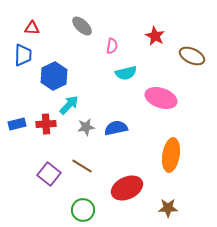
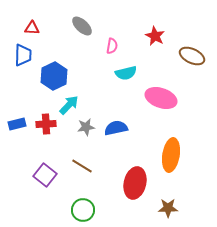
purple square: moved 4 px left, 1 px down
red ellipse: moved 8 px right, 5 px up; rotated 52 degrees counterclockwise
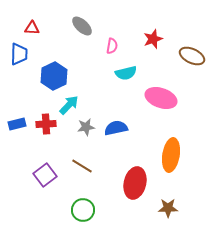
red star: moved 2 px left, 3 px down; rotated 24 degrees clockwise
blue trapezoid: moved 4 px left, 1 px up
purple square: rotated 15 degrees clockwise
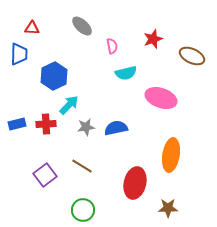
pink semicircle: rotated 21 degrees counterclockwise
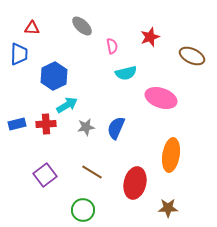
red star: moved 3 px left, 2 px up
cyan arrow: moved 2 px left; rotated 15 degrees clockwise
blue semicircle: rotated 55 degrees counterclockwise
brown line: moved 10 px right, 6 px down
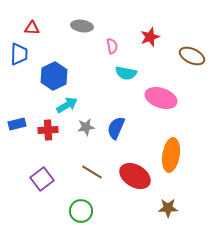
gray ellipse: rotated 35 degrees counterclockwise
cyan semicircle: rotated 25 degrees clockwise
red cross: moved 2 px right, 6 px down
purple square: moved 3 px left, 4 px down
red ellipse: moved 7 px up; rotated 72 degrees counterclockwise
green circle: moved 2 px left, 1 px down
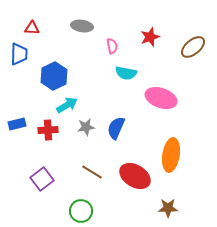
brown ellipse: moved 1 px right, 9 px up; rotated 65 degrees counterclockwise
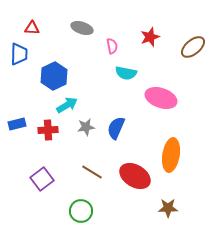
gray ellipse: moved 2 px down; rotated 10 degrees clockwise
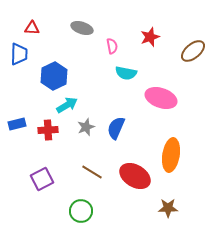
brown ellipse: moved 4 px down
gray star: rotated 12 degrees counterclockwise
purple square: rotated 10 degrees clockwise
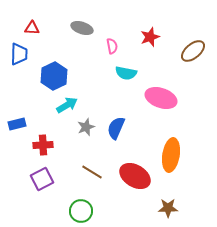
red cross: moved 5 px left, 15 px down
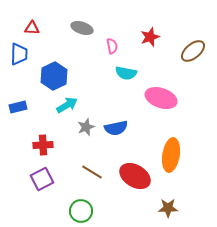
blue rectangle: moved 1 px right, 17 px up
blue semicircle: rotated 125 degrees counterclockwise
